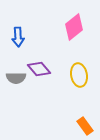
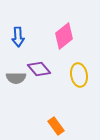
pink diamond: moved 10 px left, 9 px down
orange rectangle: moved 29 px left
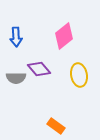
blue arrow: moved 2 px left
orange rectangle: rotated 18 degrees counterclockwise
